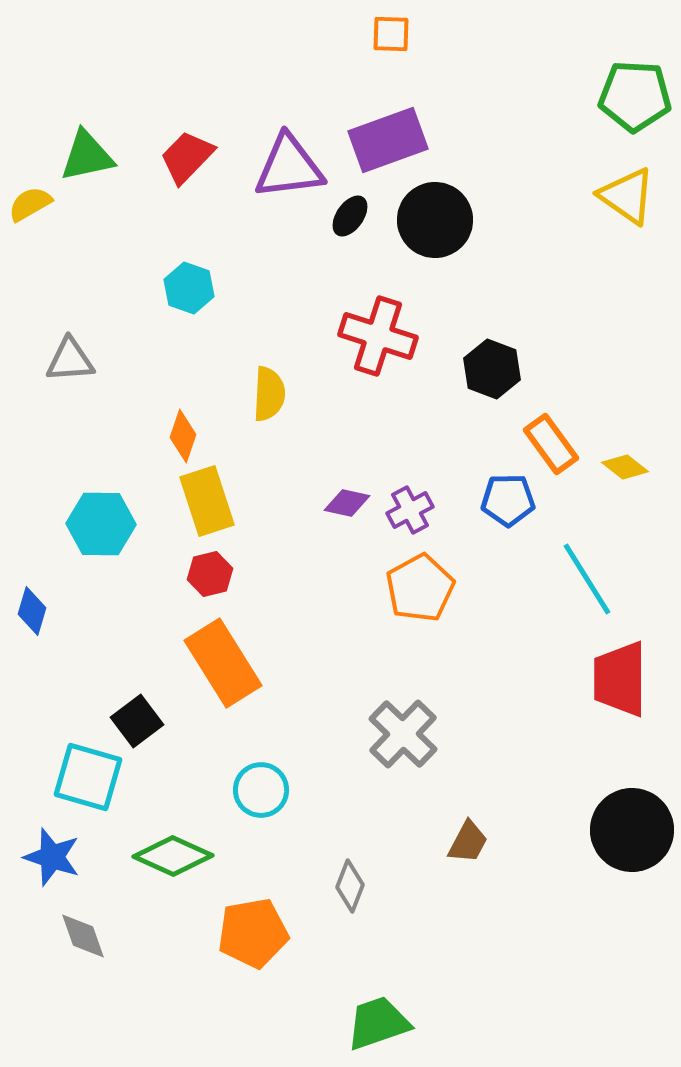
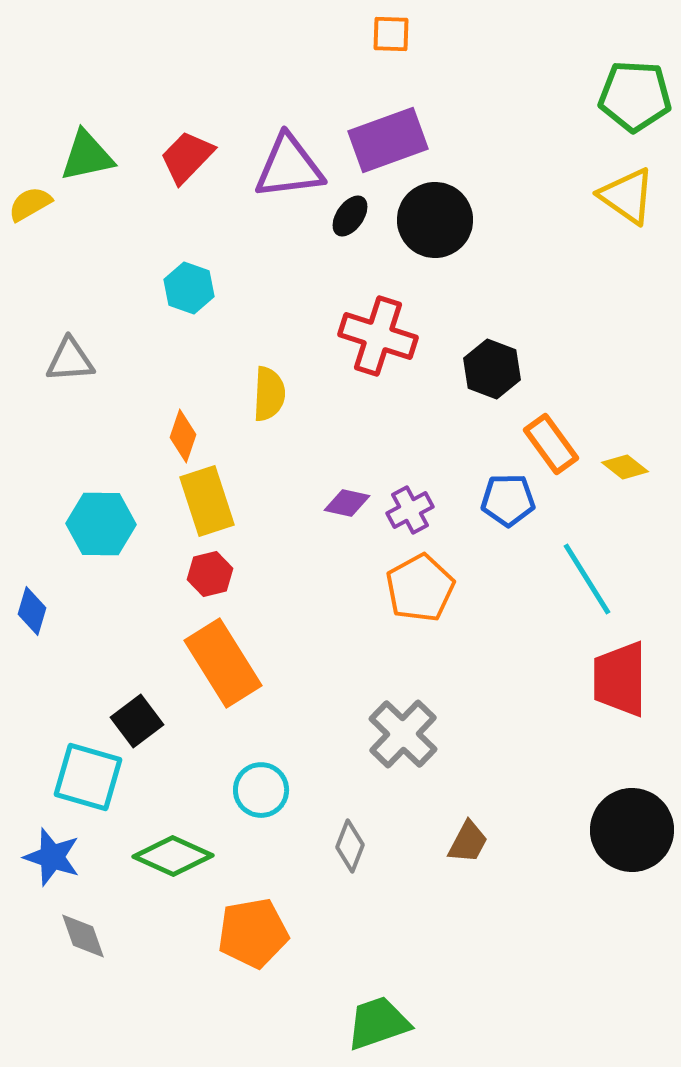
gray diamond at (350, 886): moved 40 px up
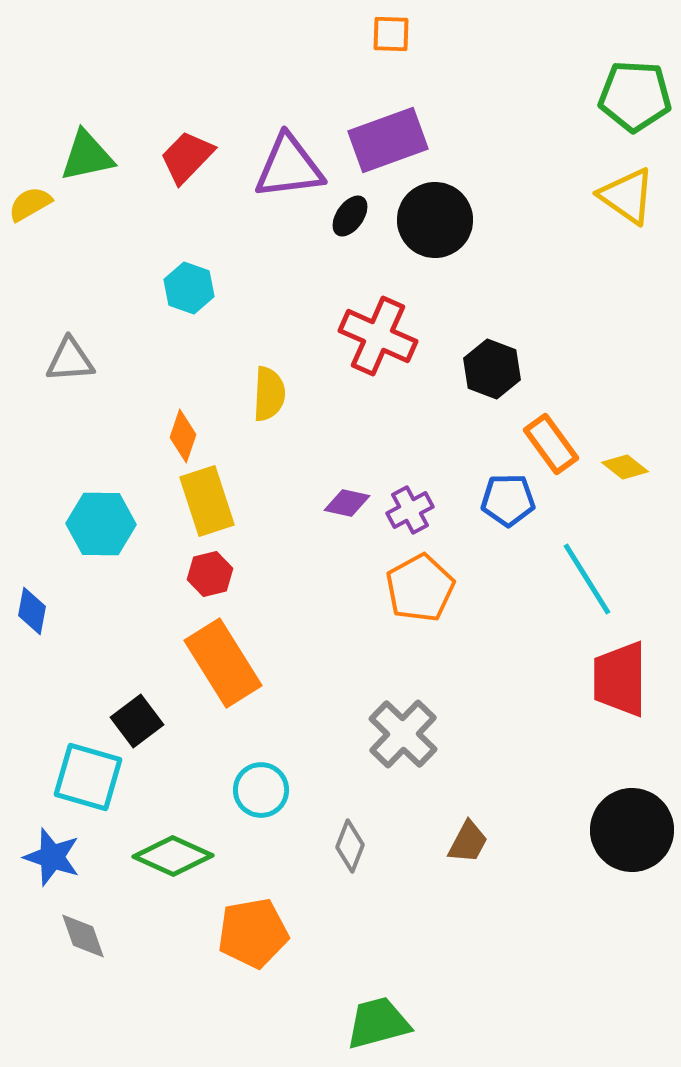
red cross at (378, 336): rotated 6 degrees clockwise
blue diamond at (32, 611): rotated 6 degrees counterclockwise
green trapezoid at (378, 1023): rotated 4 degrees clockwise
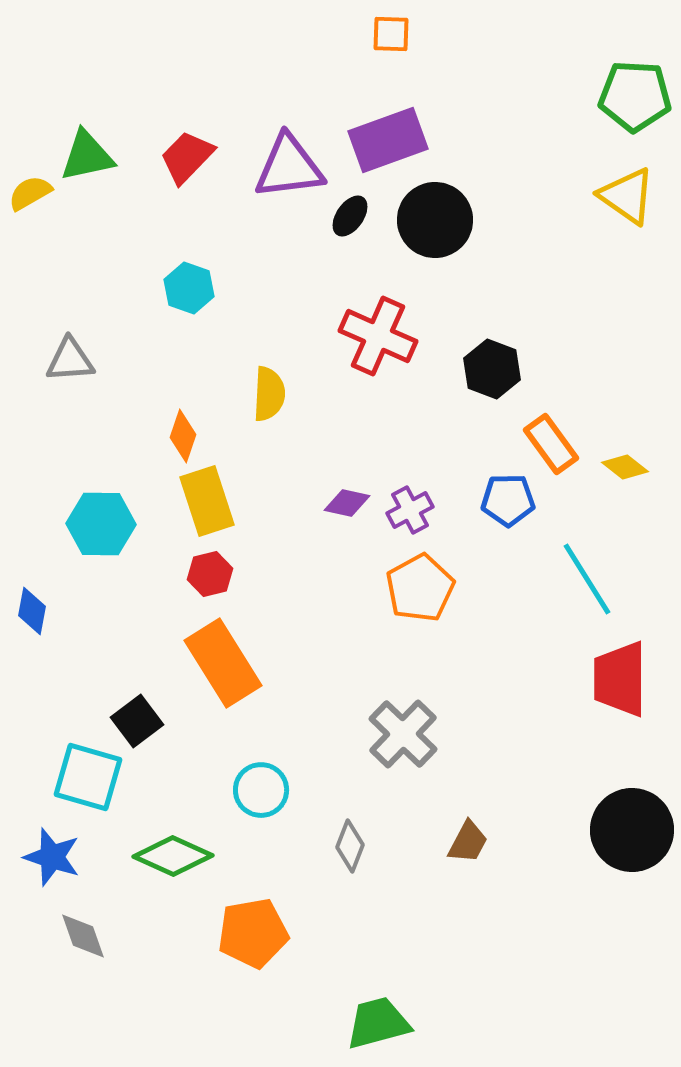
yellow semicircle at (30, 204): moved 11 px up
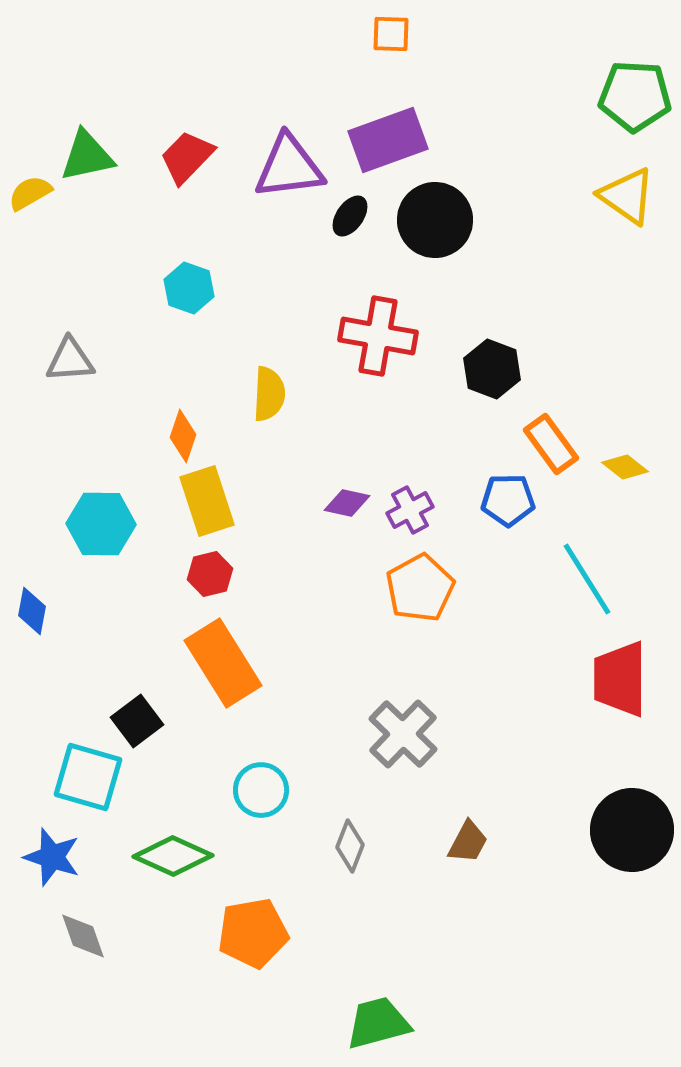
red cross at (378, 336): rotated 14 degrees counterclockwise
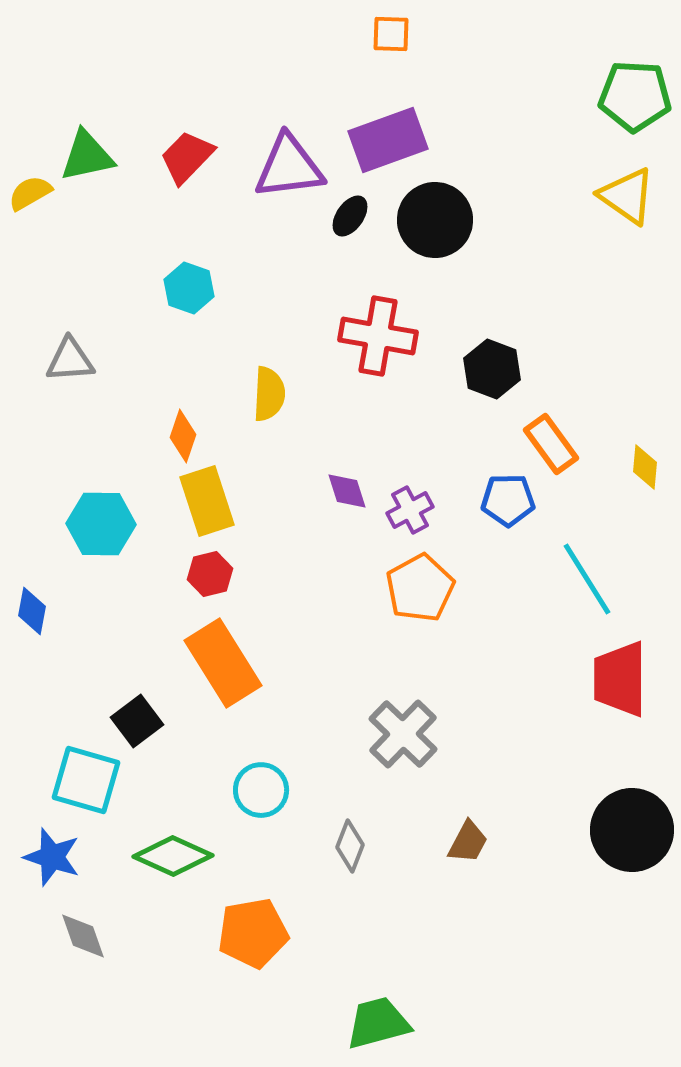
yellow diamond at (625, 467): moved 20 px right; rotated 57 degrees clockwise
purple diamond at (347, 503): moved 12 px up; rotated 60 degrees clockwise
cyan square at (88, 777): moved 2 px left, 3 px down
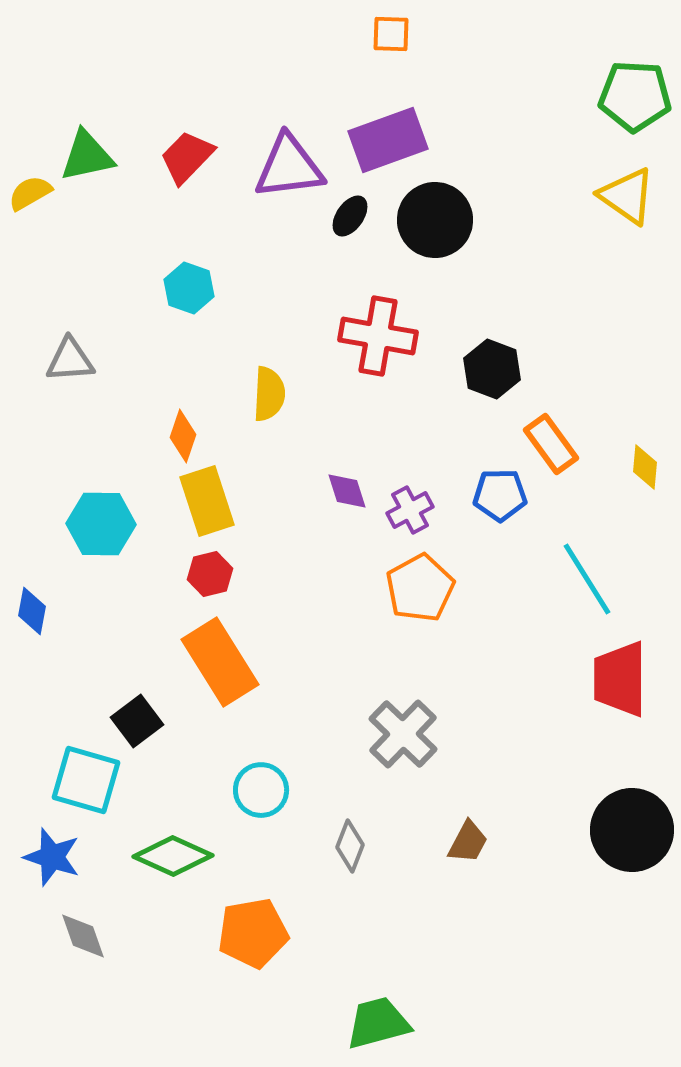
blue pentagon at (508, 500): moved 8 px left, 5 px up
orange rectangle at (223, 663): moved 3 px left, 1 px up
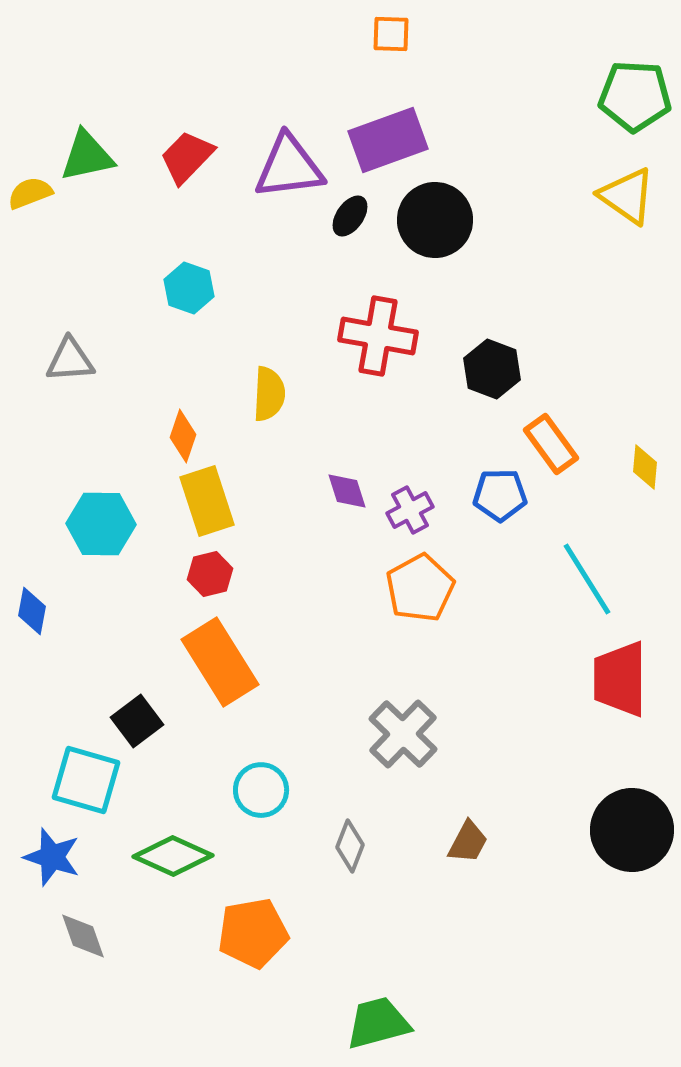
yellow semicircle at (30, 193): rotated 9 degrees clockwise
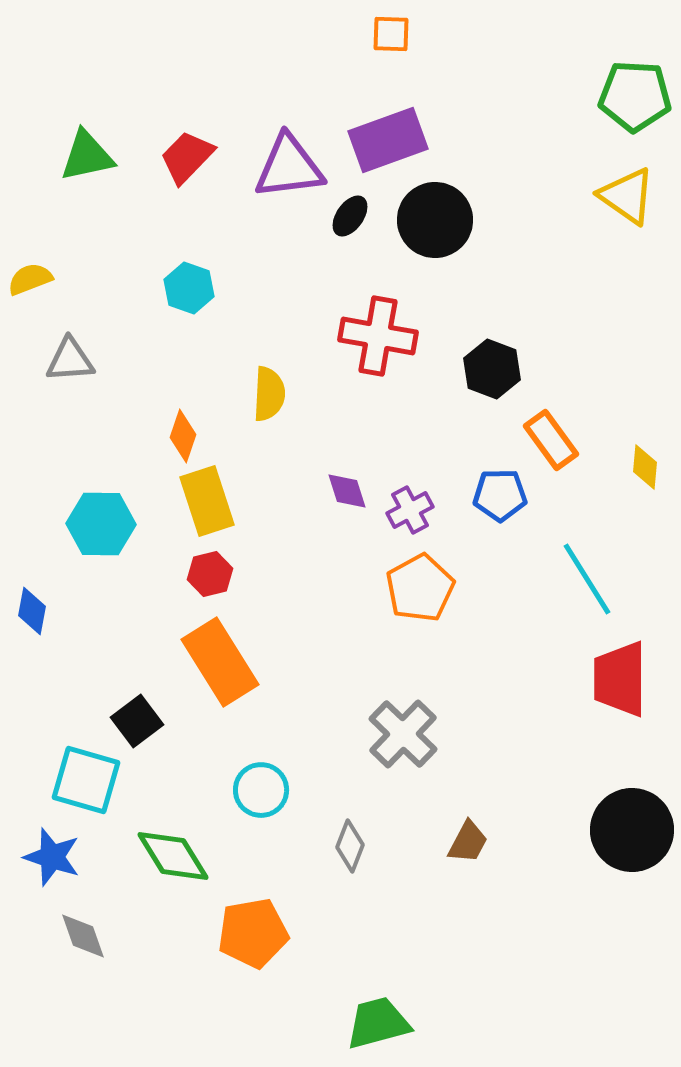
yellow semicircle at (30, 193): moved 86 px down
orange rectangle at (551, 444): moved 4 px up
green diamond at (173, 856): rotated 34 degrees clockwise
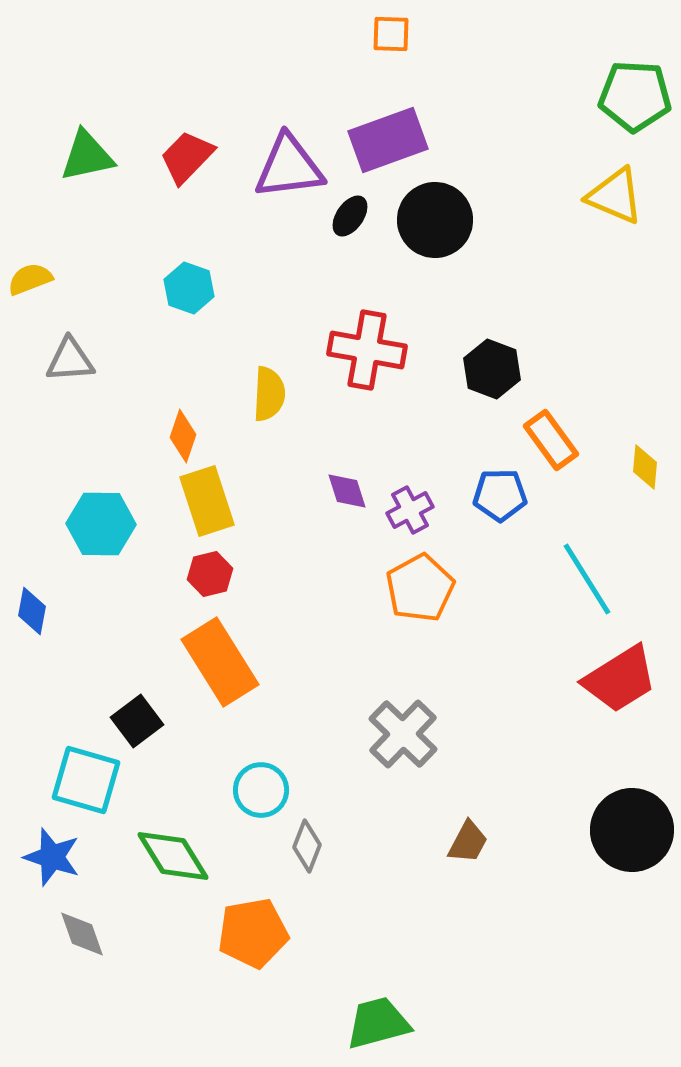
yellow triangle at (627, 196): moved 12 px left; rotated 12 degrees counterclockwise
red cross at (378, 336): moved 11 px left, 14 px down
red trapezoid at (620, 679): rotated 122 degrees counterclockwise
gray diamond at (350, 846): moved 43 px left
gray diamond at (83, 936): moved 1 px left, 2 px up
